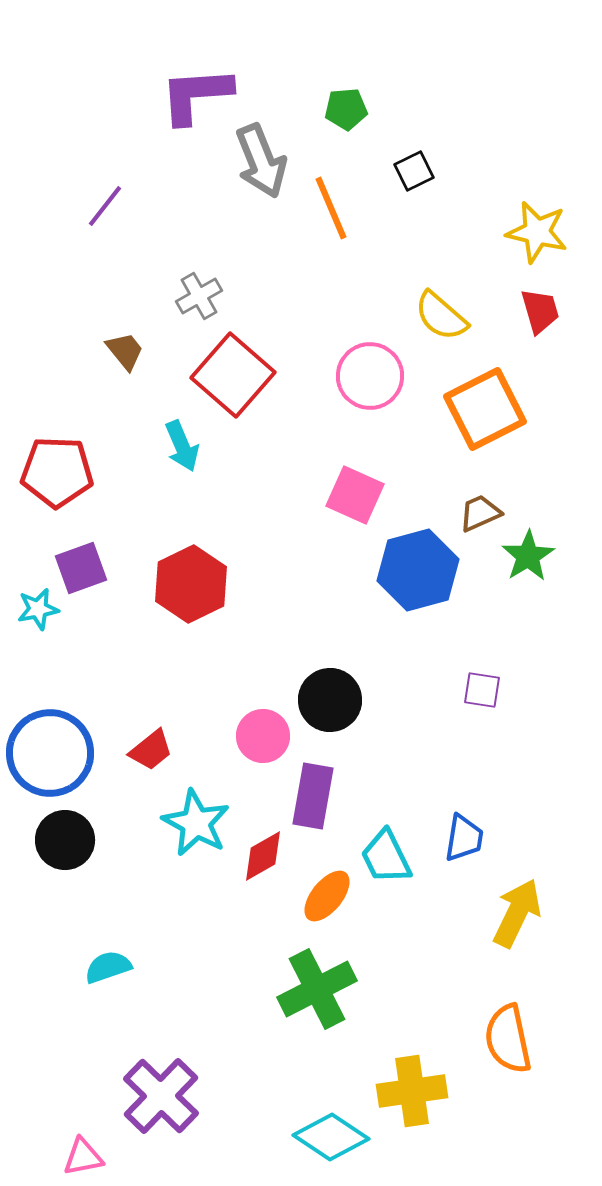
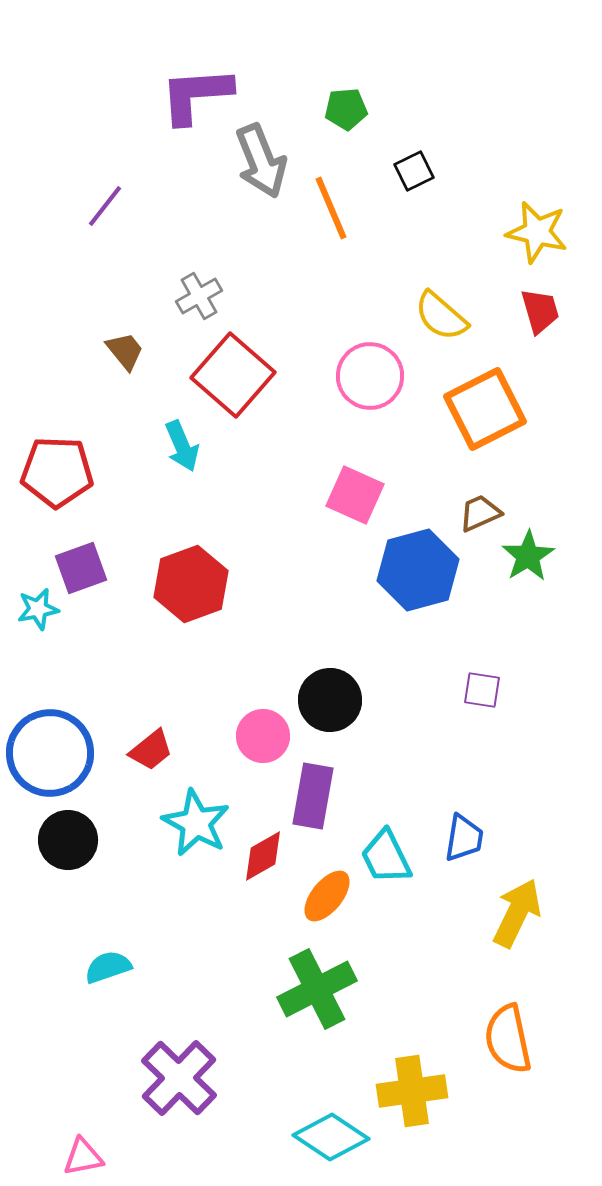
red hexagon at (191, 584): rotated 6 degrees clockwise
black circle at (65, 840): moved 3 px right
purple cross at (161, 1096): moved 18 px right, 18 px up
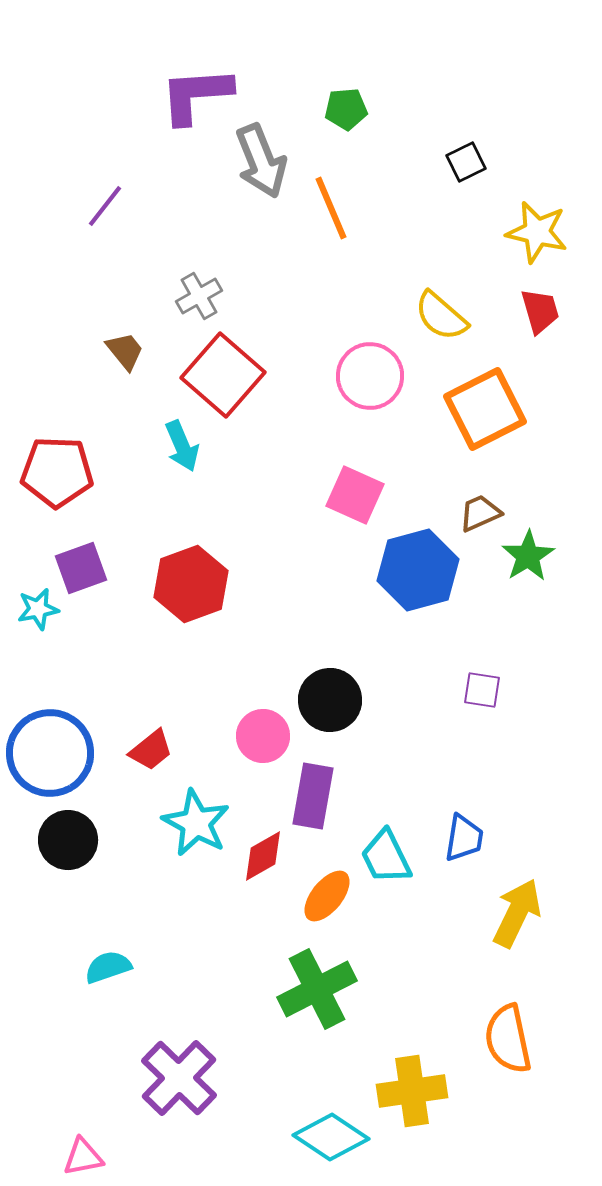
black square at (414, 171): moved 52 px right, 9 px up
red square at (233, 375): moved 10 px left
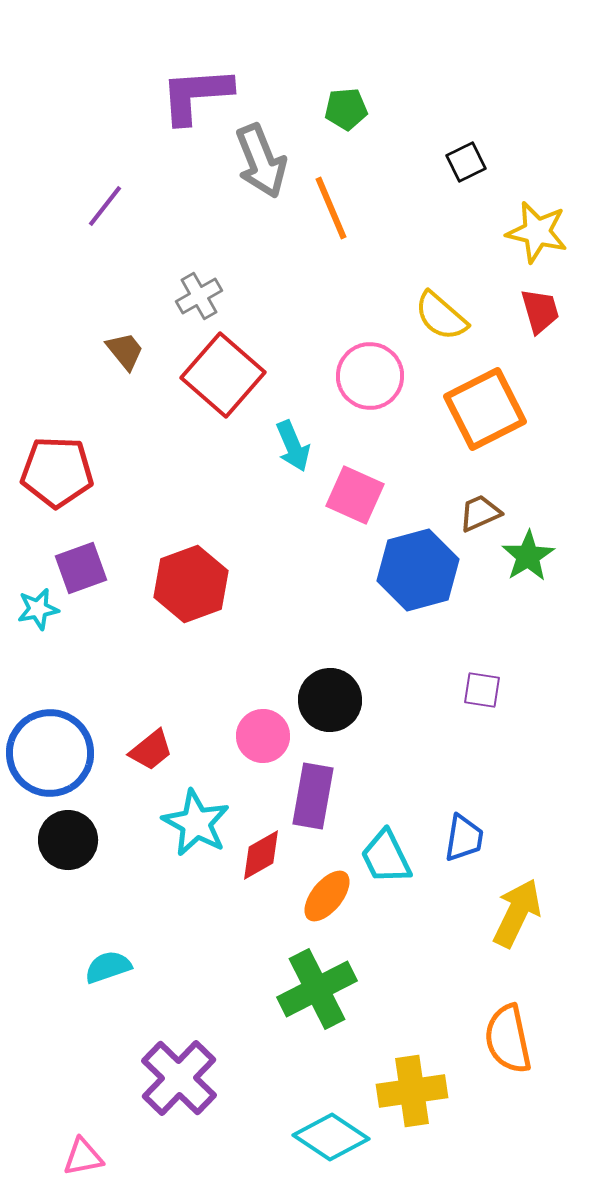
cyan arrow at (182, 446): moved 111 px right
red diamond at (263, 856): moved 2 px left, 1 px up
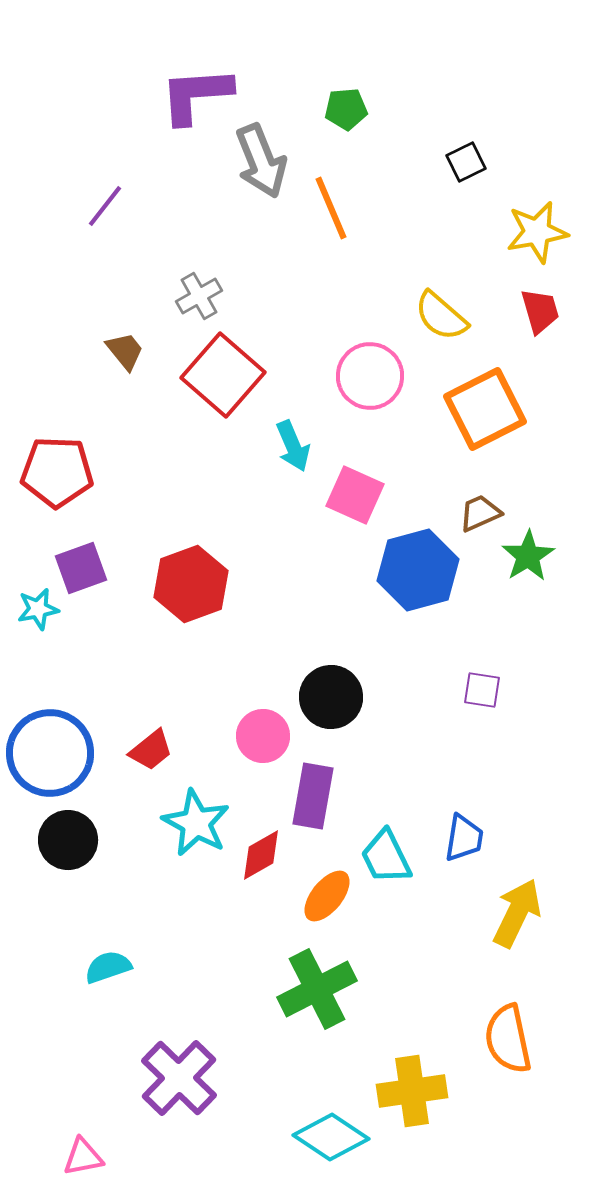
yellow star at (537, 232): rotated 24 degrees counterclockwise
black circle at (330, 700): moved 1 px right, 3 px up
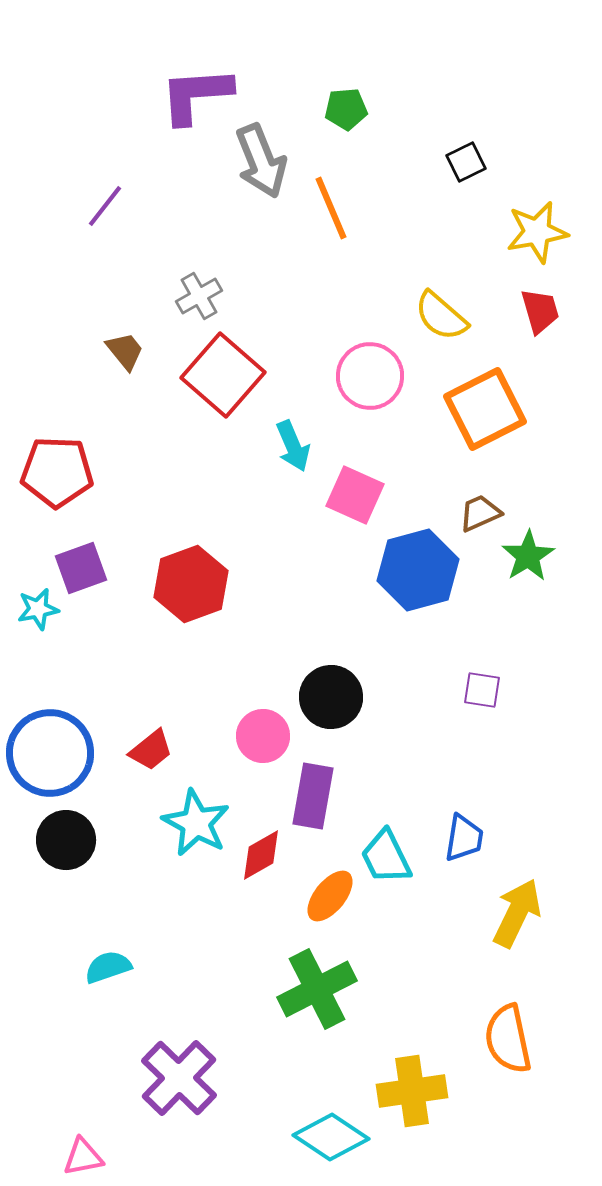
black circle at (68, 840): moved 2 px left
orange ellipse at (327, 896): moved 3 px right
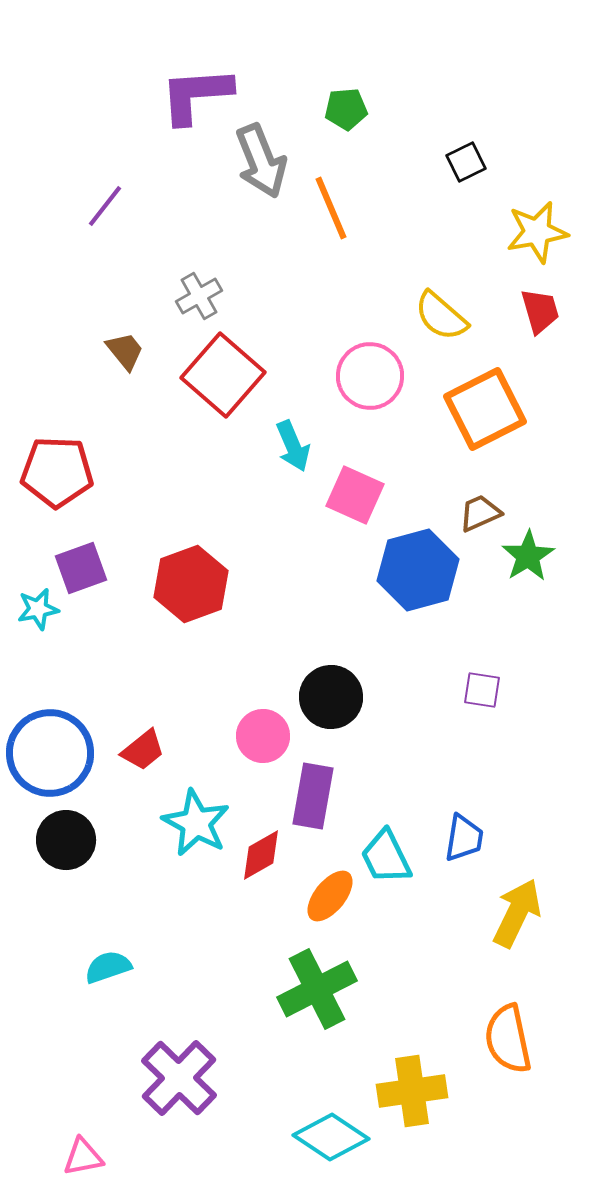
red trapezoid at (151, 750): moved 8 px left
